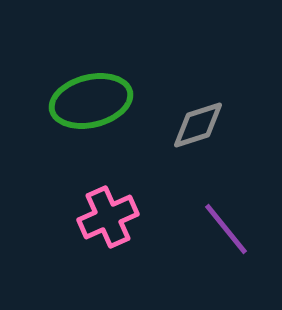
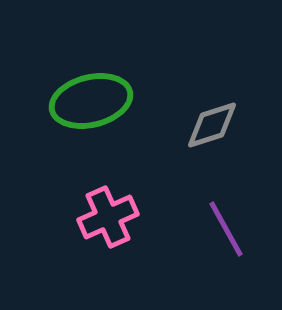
gray diamond: moved 14 px right
purple line: rotated 10 degrees clockwise
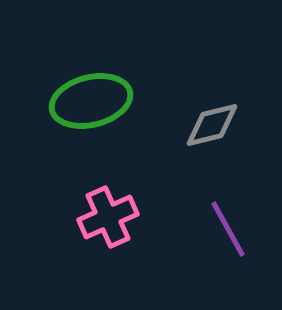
gray diamond: rotated 4 degrees clockwise
purple line: moved 2 px right
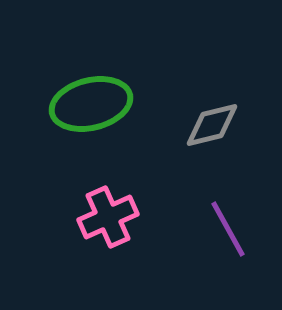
green ellipse: moved 3 px down
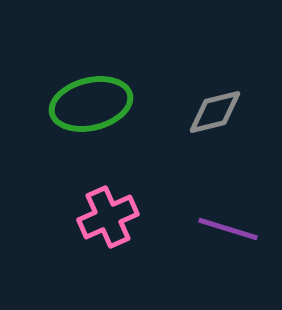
gray diamond: moved 3 px right, 13 px up
purple line: rotated 44 degrees counterclockwise
